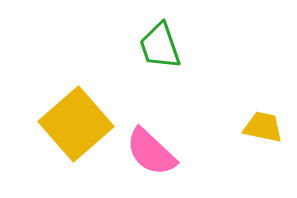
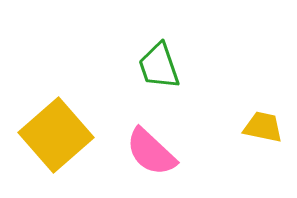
green trapezoid: moved 1 px left, 20 px down
yellow square: moved 20 px left, 11 px down
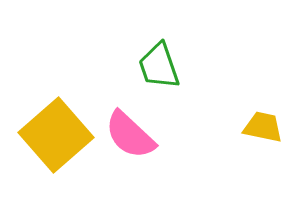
pink semicircle: moved 21 px left, 17 px up
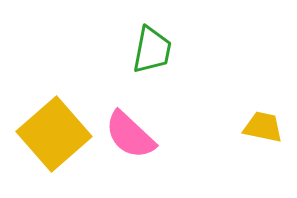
green trapezoid: moved 7 px left, 16 px up; rotated 150 degrees counterclockwise
yellow square: moved 2 px left, 1 px up
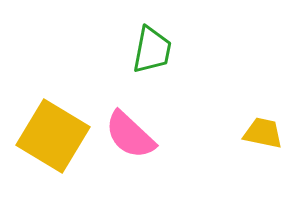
yellow trapezoid: moved 6 px down
yellow square: moved 1 px left, 2 px down; rotated 18 degrees counterclockwise
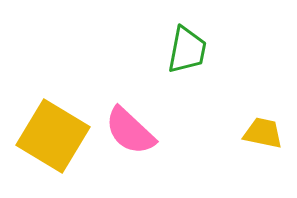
green trapezoid: moved 35 px right
pink semicircle: moved 4 px up
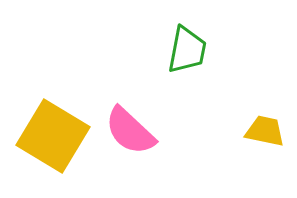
yellow trapezoid: moved 2 px right, 2 px up
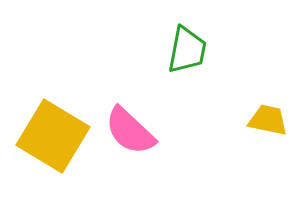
yellow trapezoid: moved 3 px right, 11 px up
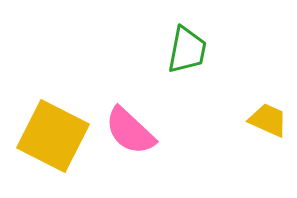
yellow trapezoid: rotated 12 degrees clockwise
yellow square: rotated 4 degrees counterclockwise
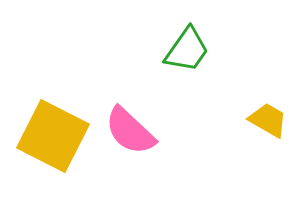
green trapezoid: rotated 24 degrees clockwise
yellow trapezoid: rotated 6 degrees clockwise
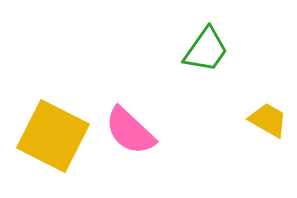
green trapezoid: moved 19 px right
